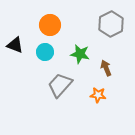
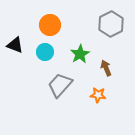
green star: rotated 30 degrees clockwise
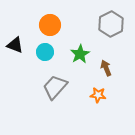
gray trapezoid: moved 5 px left, 2 px down
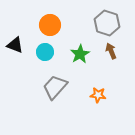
gray hexagon: moved 4 px left, 1 px up; rotated 15 degrees counterclockwise
brown arrow: moved 5 px right, 17 px up
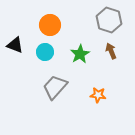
gray hexagon: moved 2 px right, 3 px up
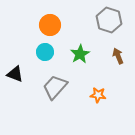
black triangle: moved 29 px down
brown arrow: moved 7 px right, 5 px down
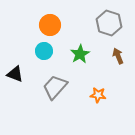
gray hexagon: moved 3 px down
cyan circle: moved 1 px left, 1 px up
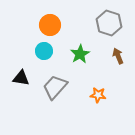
black triangle: moved 6 px right, 4 px down; rotated 12 degrees counterclockwise
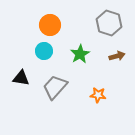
brown arrow: moved 1 px left; rotated 98 degrees clockwise
